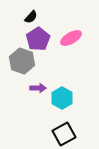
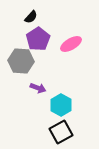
pink ellipse: moved 6 px down
gray hexagon: moved 1 px left; rotated 15 degrees counterclockwise
purple arrow: rotated 21 degrees clockwise
cyan hexagon: moved 1 px left, 7 px down
black square: moved 3 px left, 2 px up
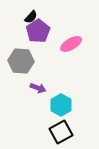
purple pentagon: moved 8 px up
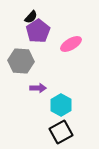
purple arrow: rotated 21 degrees counterclockwise
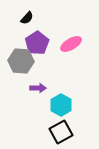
black semicircle: moved 4 px left, 1 px down
purple pentagon: moved 1 px left, 12 px down
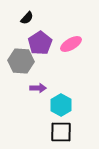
purple pentagon: moved 3 px right
black square: rotated 30 degrees clockwise
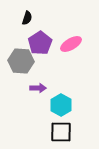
black semicircle: rotated 24 degrees counterclockwise
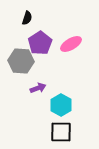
purple arrow: rotated 21 degrees counterclockwise
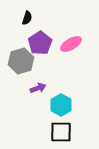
gray hexagon: rotated 20 degrees counterclockwise
